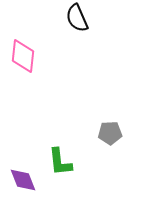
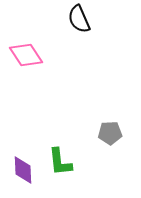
black semicircle: moved 2 px right, 1 px down
pink diamond: moved 3 px right, 1 px up; rotated 40 degrees counterclockwise
purple diamond: moved 10 px up; rotated 20 degrees clockwise
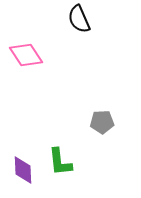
gray pentagon: moved 8 px left, 11 px up
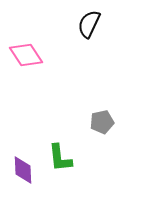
black semicircle: moved 10 px right, 5 px down; rotated 48 degrees clockwise
gray pentagon: rotated 10 degrees counterclockwise
green L-shape: moved 4 px up
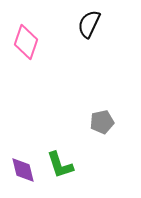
pink diamond: moved 13 px up; rotated 52 degrees clockwise
green L-shape: moved 7 px down; rotated 12 degrees counterclockwise
purple diamond: rotated 12 degrees counterclockwise
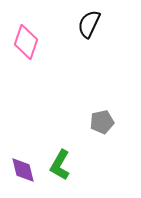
green L-shape: rotated 48 degrees clockwise
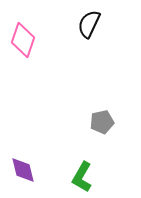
pink diamond: moved 3 px left, 2 px up
green L-shape: moved 22 px right, 12 px down
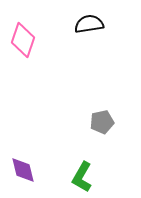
black semicircle: rotated 56 degrees clockwise
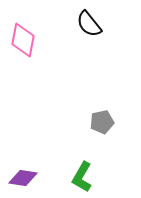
black semicircle: rotated 120 degrees counterclockwise
pink diamond: rotated 8 degrees counterclockwise
purple diamond: moved 8 px down; rotated 68 degrees counterclockwise
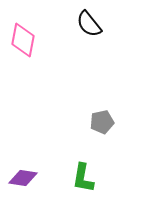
green L-shape: moved 1 px right, 1 px down; rotated 20 degrees counterclockwise
